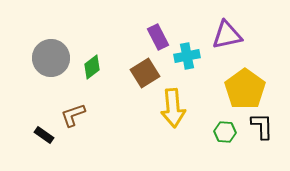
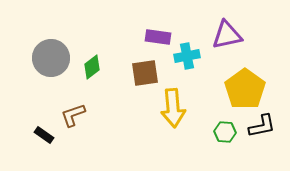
purple rectangle: rotated 55 degrees counterclockwise
brown square: rotated 24 degrees clockwise
black L-shape: rotated 80 degrees clockwise
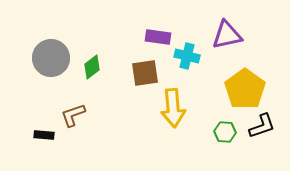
cyan cross: rotated 25 degrees clockwise
black L-shape: rotated 8 degrees counterclockwise
black rectangle: rotated 30 degrees counterclockwise
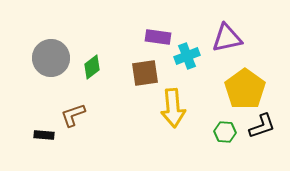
purple triangle: moved 3 px down
cyan cross: rotated 35 degrees counterclockwise
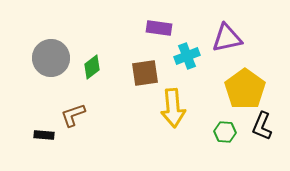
purple rectangle: moved 1 px right, 9 px up
black L-shape: rotated 132 degrees clockwise
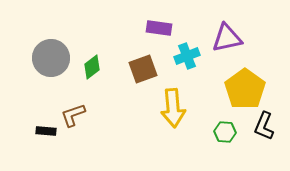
brown square: moved 2 px left, 4 px up; rotated 12 degrees counterclockwise
black L-shape: moved 2 px right
black rectangle: moved 2 px right, 4 px up
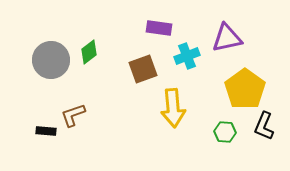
gray circle: moved 2 px down
green diamond: moved 3 px left, 15 px up
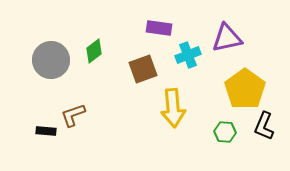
green diamond: moved 5 px right, 1 px up
cyan cross: moved 1 px right, 1 px up
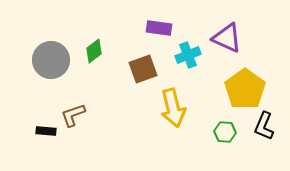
purple triangle: rotated 36 degrees clockwise
yellow arrow: rotated 9 degrees counterclockwise
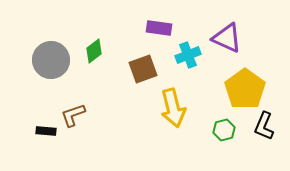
green hexagon: moved 1 px left, 2 px up; rotated 20 degrees counterclockwise
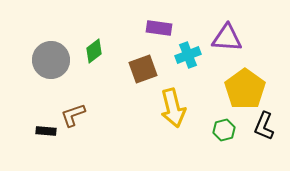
purple triangle: rotated 20 degrees counterclockwise
